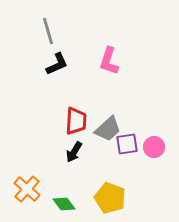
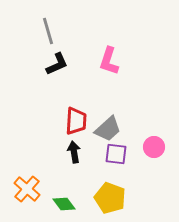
purple square: moved 11 px left, 10 px down; rotated 15 degrees clockwise
black arrow: rotated 140 degrees clockwise
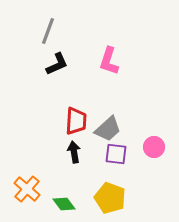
gray line: rotated 36 degrees clockwise
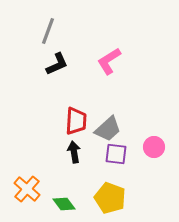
pink L-shape: rotated 40 degrees clockwise
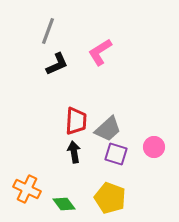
pink L-shape: moved 9 px left, 9 px up
purple square: rotated 10 degrees clockwise
orange cross: rotated 16 degrees counterclockwise
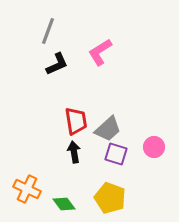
red trapezoid: rotated 12 degrees counterclockwise
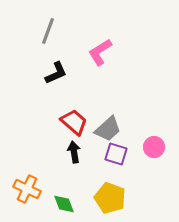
black L-shape: moved 1 px left, 9 px down
red trapezoid: moved 2 px left, 1 px down; rotated 40 degrees counterclockwise
green diamond: rotated 15 degrees clockwise
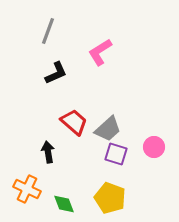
black arrow: moved 26 px left
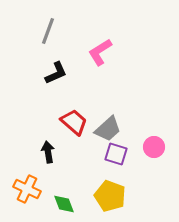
yellow pentagon: moved 2 px up
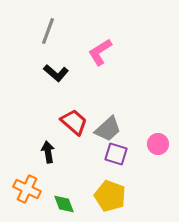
black L-shape: rotated 65 degrees clockwise
pink circle: moved 4 px right, 3 px up
